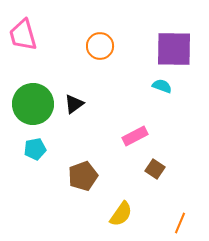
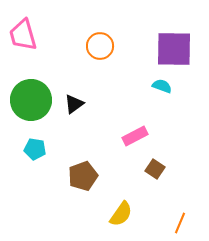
green circle: moved 2 px left, 4 px up
cyan pentagon: rotated 20 degrees clockwise
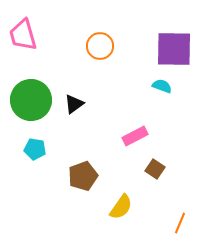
yellow semicircle: moved 7 px up
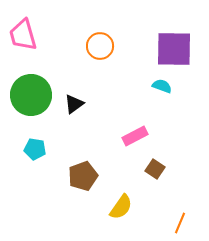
green circle: moved 5 px up
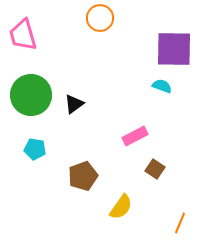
orange circle: moved 28 px up
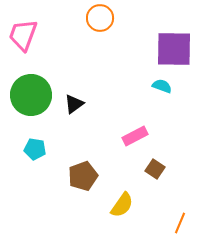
pink trapezoid: rotated 36 degrees clockwise
yellow semicircle: moved 1 px right, 2 px up
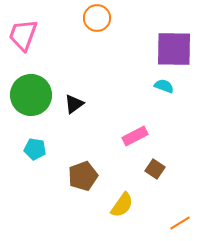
orange circle: moved 3 px left
cyan semicircle: moved 2 px right
orange line: rotated 35 degrees clockwise
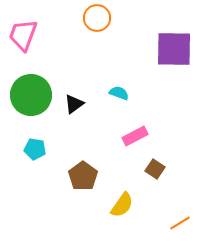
cyan semicircle: moved 45 px left, 7 px down
brown pentagon: rotated 16 degrees counterclockwise
